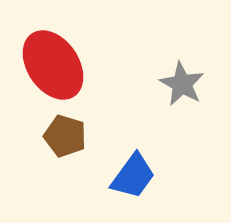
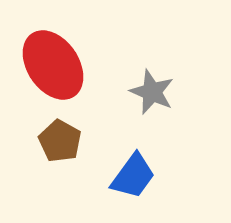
gray star: moved 30 px left, 8 px down; rotated 6 degrees counterclockwise
brown pentagon: moved 5 px left, 5 px down; rotated 12 degrees clockwise
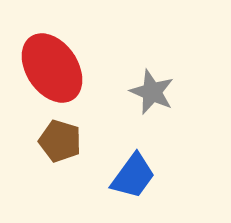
red ellipse: moved 1 px left, 3 px down
brown pentagon: rotated 12 degrees counterclockwise
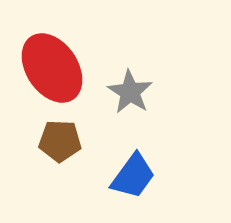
gray star: moved 22 px left; rotated 9 degrees clockwise
brown pentagon: rotated 15 degrees counterclockwise
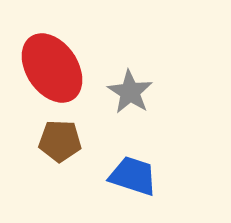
blue trapezoid: rotated 108 degrees counterclockwise
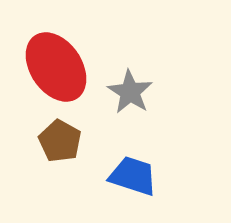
red ellipse: moved 4 px right, 1 px up
brown pentagon: rotated 27 degrees clockwise
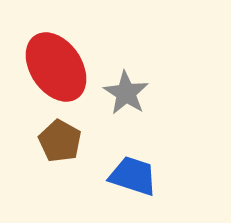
gray star: moved 4 px left, 1 px down
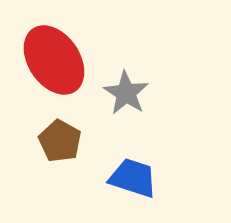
red ellipse: moved 2 px left, 7 px up
blue trapezoid: moved 2 px down
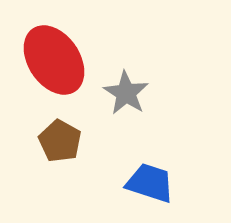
blue trapezoid: moved 17 px right, 5 px down
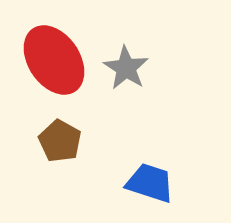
gray star: moved 25 px up
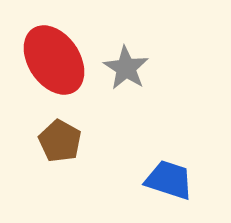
blue trapezoid: moved 19 px right, 3 px up
